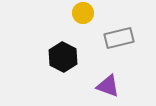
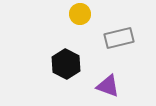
yellow circle: moved 3 px left, 1 px down
black hexagon: moved 3 px right, 7 px down
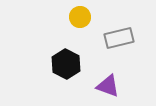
yellow circle: moved 3 px down
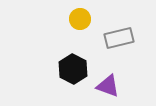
yellow circle: moved 2 px down
black hexagon: moved 7 px right, 5 px down
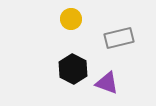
yellow circle: moved 9 px left
purple triangle: moved 1 px left, 3 px up
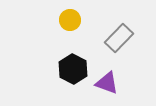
yellow circle: moved 1 px left, 1 px down
gray rectangle: rotated 32 degrees counterclockwise
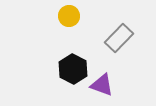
yellow circle: moved 1 px left, 4 px up
purple triangle: moved 5 px left, 2 px down
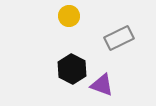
gray rectangle: rotated 20 degrees clockwise
black hexagon: moved 1 px left
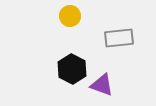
yellow circle: moved 1 px right
gray rectangle: rotated 20 degrees clockwise
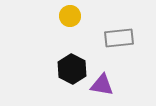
purple triangle: rotated 10 degrees counterclockwise
